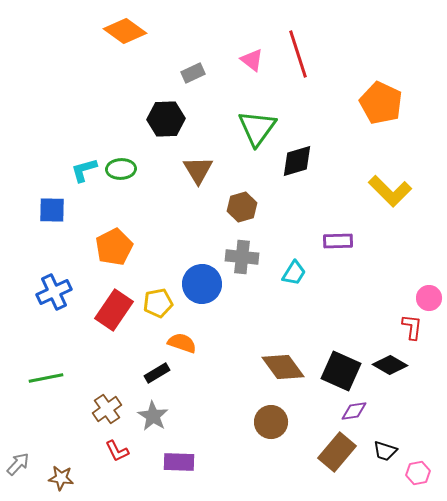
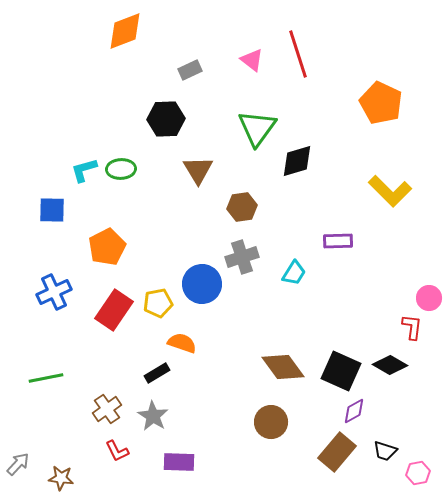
orange diamond at (125, 31): rotated 57 degrees counterclockwise
gray rectangle at (193, 73): moved 3 px left, 3 px up
brown hexagon at (242, 207): rotated 8 degrees clockwise
orange pentagon at (114, 247): moved 7 px left
gray cross at (242, 257): rotated 24 degrees counterclockwise
purple diamond at (354, 411): rotated 20 degrees counterclockwise
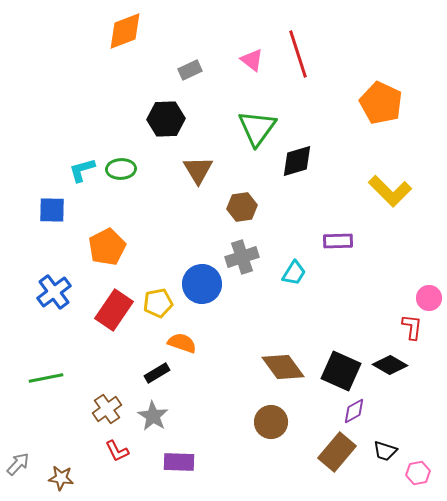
cyan L-shape at (84, 170): moved 2 px left
blue cross at (54, 292): rotated 12 degrees counterclockwise
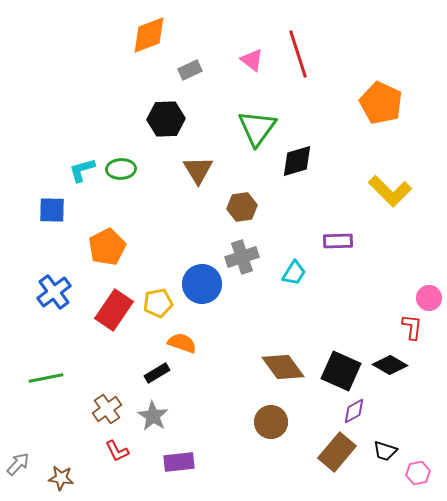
orange diamond at (125, 31): moved 24 px right, 4 px down
purple rectangle at (179, 462): rotated 8 degrees counterclockwise
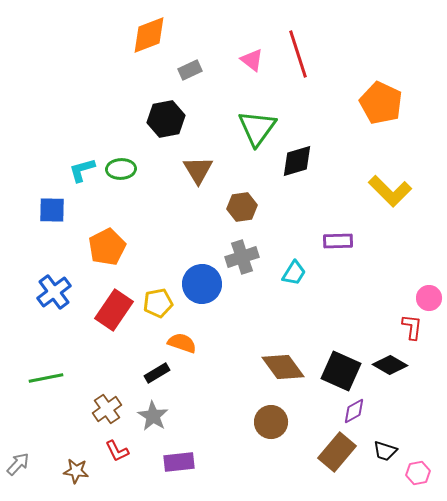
black hexagon at (166, 119): rotated 9 degrees counterclockwise
brown star at (61, 478): moved 15 px right, 7 px up
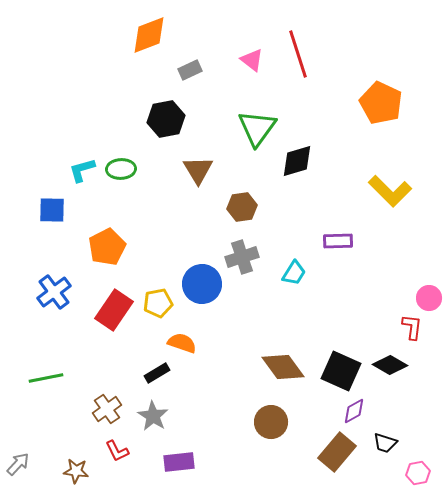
black trapezoid at (385, 451): moved 8 px up
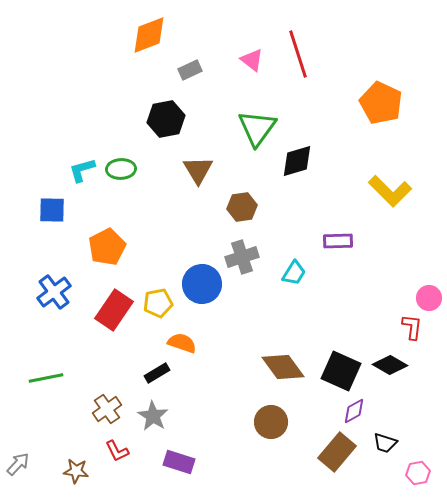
purple rectangle at (179, 462): rotated 24 degrees clockwise
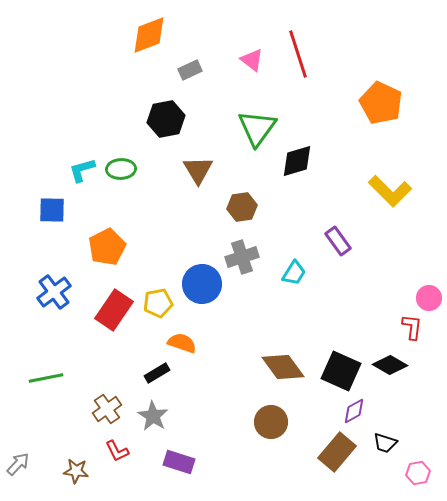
purple rectangle at (338, 241): rotated 56 degrees clockwise
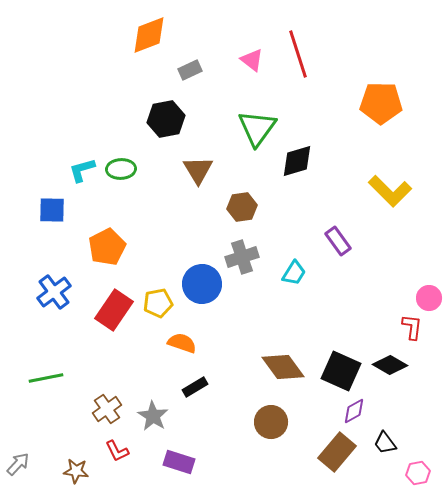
orange pentagon at (381, 103): rotated 24 degrees counterclockwise
black rectangle at (157, 373): moved 38 px right, 14 px down
black trapezoid at (385, 443): rotated 35 degrees clockwise
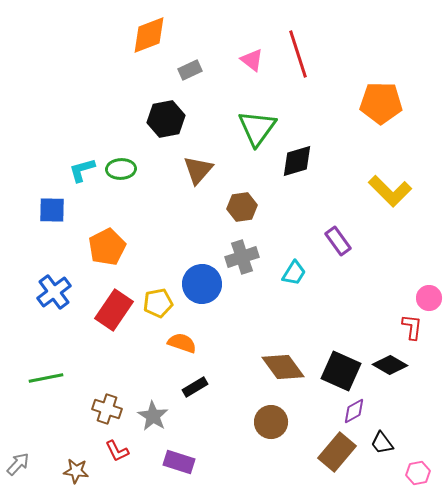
brown triangle at (198, 170): rotated 12 degrees clockwise
brown cross at (107, 409): rotated 36 degrees counterclockwise
black trapezoid at (385, 443): moved 3 px left
